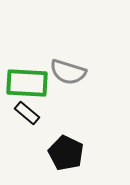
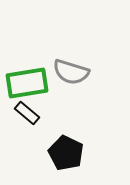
gray semicircle: moved 3 px right
green rectangle: rotated 12 degrees counterclockwise
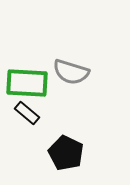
green rectangle: rotated 12 degrees clockwise
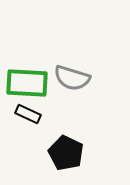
gray semicircle: moved 1 px right, 6 px down
black rectangle: moved 1 px right, 1 px down; rotated 15 degrees counterclockwise
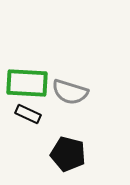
gray semicircle: moved 2 px left, 14 px down
black pentagon: moved 2 px right, 1 px down; rotated 12 degrees counterclockwise
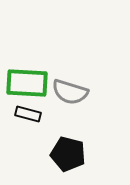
black rectangle: rotated 10 degrees counterclockwise
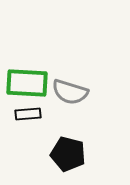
black rectangle: rotated 20 degrees counterclockwise
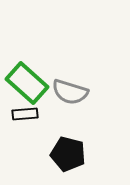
green rectangle: rotated 39 degrees clockwise
black rectangle: moved 3 px left
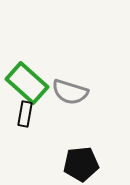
black rectangle: rotated 75 degrees counterclockwise
black pentagon: moved 13 px right, 10 px down; rotated 20 degrees counterclockwise
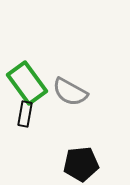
green rectangle: rotated 12 degrees clockwise
gray semicircle: rotated 12 degrees clockwise
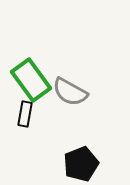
green rectangle: moved 4 px right, 3 px up
black pentagon: rotated 16 degrees counterclockwise
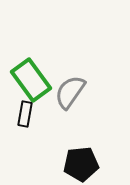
gray semicircle: rotated 96 degrees clockwise
black pentagon: rotated 16 degrees clockwise
